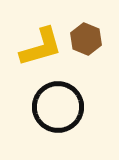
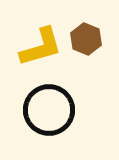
black circle: moved 9 px left, 3 px down
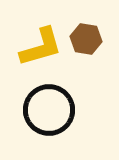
brown hexagon: rotated 12 degrees counterclockwise
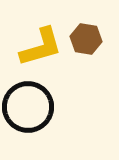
black circle: moved 21 px left, 3 px up
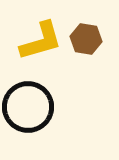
yellow L-shape: moved 6 px up
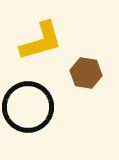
brown hexagon: moved 34 px down
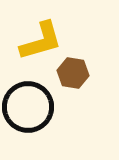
brown hexagon: moved 13 px left
